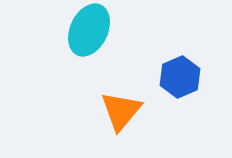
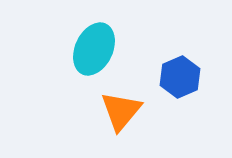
cyan ellipse: moved 5 px right, 19 px down
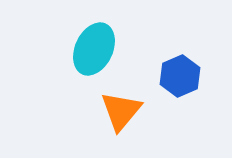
blue hexagon: moved 1 px up
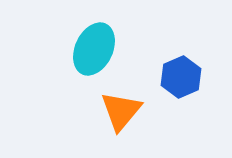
blue hexagon: moved 1 px right, 1 px down
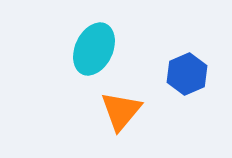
blue hexagon: moved 6 px right, 3 px up
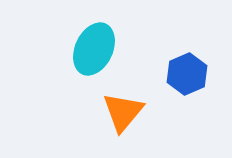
orange triangle: moved 2 px right, 1 px down
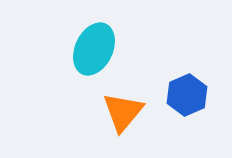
blue hexagon: moved 21 px down
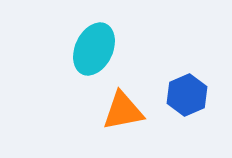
orange triangle: moved 1 px up; rotated 39 degrees clockwise
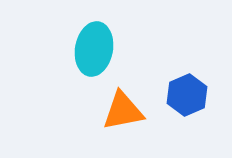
cyan ellipse: rotated 15 degrees counterclockwise
